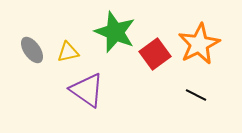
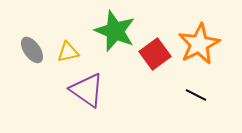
green star: moved 1 px up
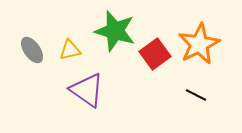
green star: rotated 6 degrees counterclockwise
yellow triangle: moved 2 px right, 2 px up
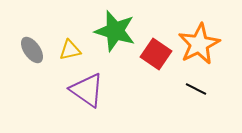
red square: moved 1 px right; rotated 20 degrees counterclockwise
black line: moved 6 px up
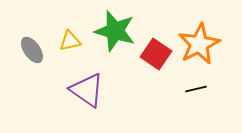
yellow triangle: moved 9 px up
black line: rotated 40 degrees counterclockwise
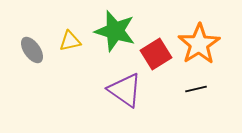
orange star: rotated 6 degrees counterclockwise
red square: rotated 24 degrees clockwise
purple triangle: moved 38 px right
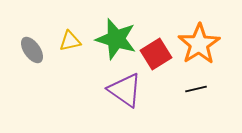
green star: moved 1 px right, 8 px down
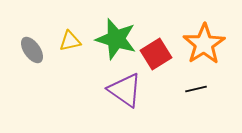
orange star: moved 5 px right
